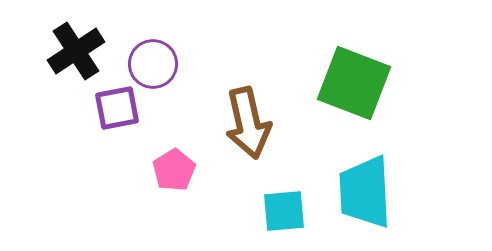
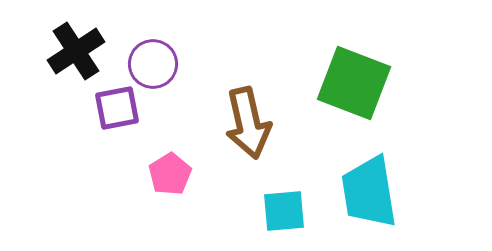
pink pentagon: moved 4 px left, 4 px down
cyan trapezoid: moved 4 px right; rotated 6 degrees counterclockwise
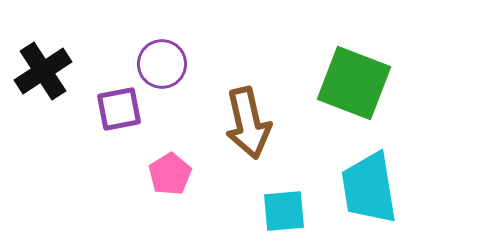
black cross: moved 33 px left, 20 px down
purple circle: moved 9 px right
purple square: moved 2 px right, 1 px down
cyan trapezoid: moved 4 px up
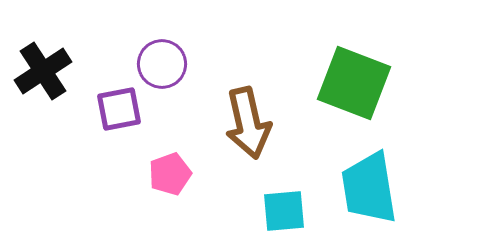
pink pentagon: rotated 12 degrees clockwise
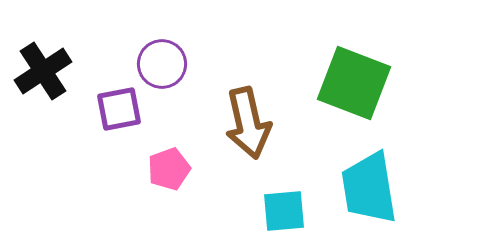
pink pentagon: moved 1 px left, 5 px up
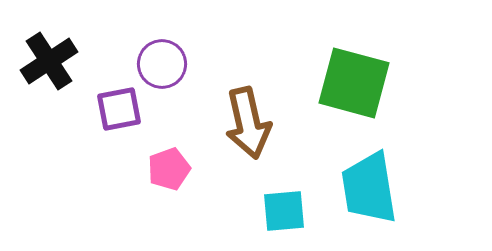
black cross: moved 6 px right, 10 px up
green square: rotated 6 degrees counterclockwise
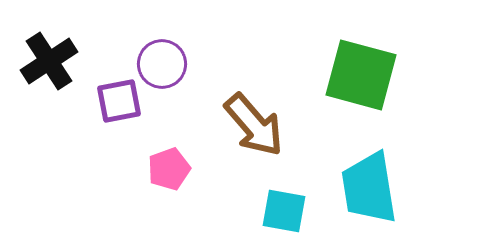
green square: moved 7 px right, 8 px up
purple square: moved 8 px up
brown arrow: moved 6 px right, 2 px down; rotated 28 degrees counterclockwise
cyan square: rotated 15 degrees clockwise
